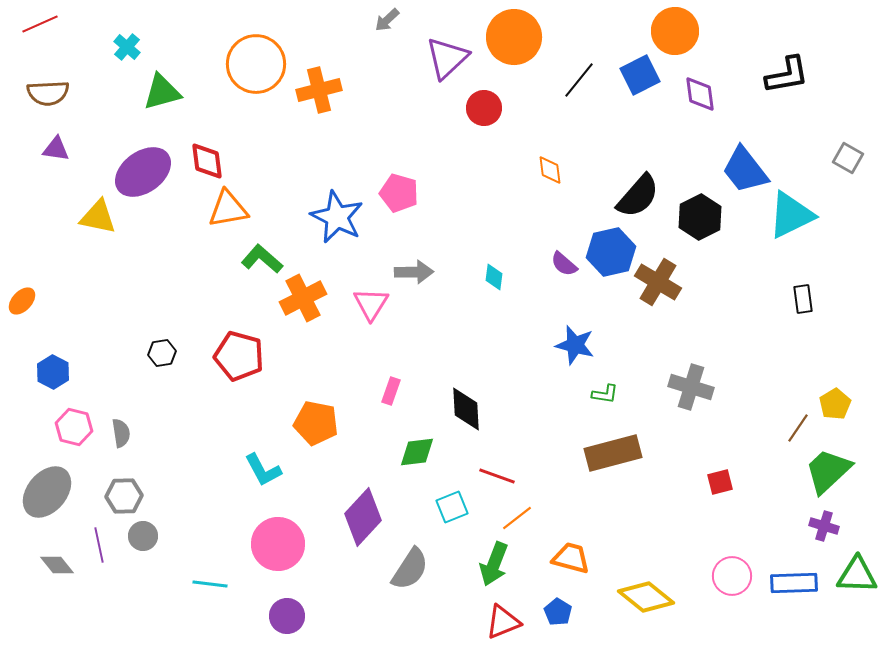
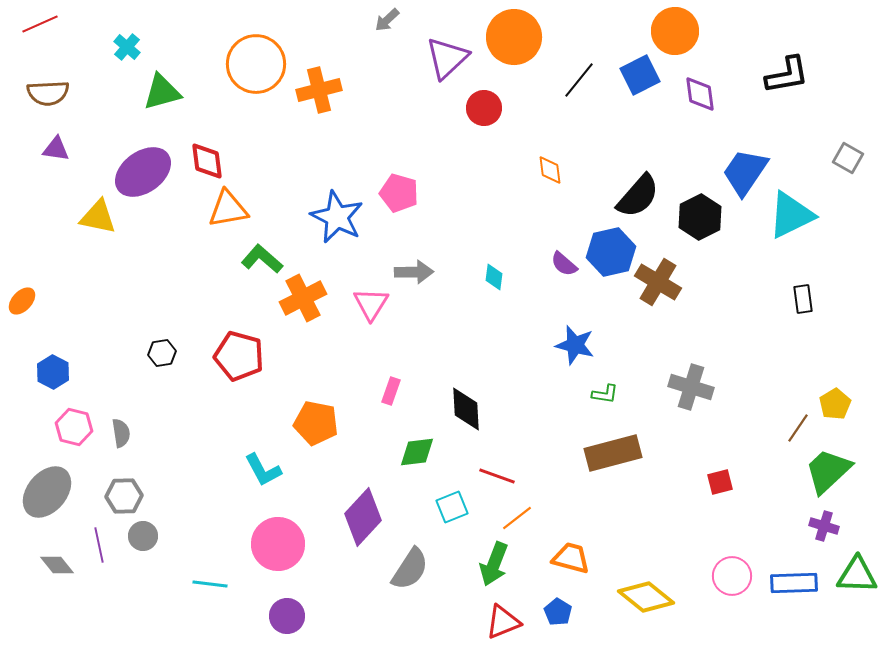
blue trapezoid at (745, 170): moved 2 px down; rotated 72 degrees clockwise
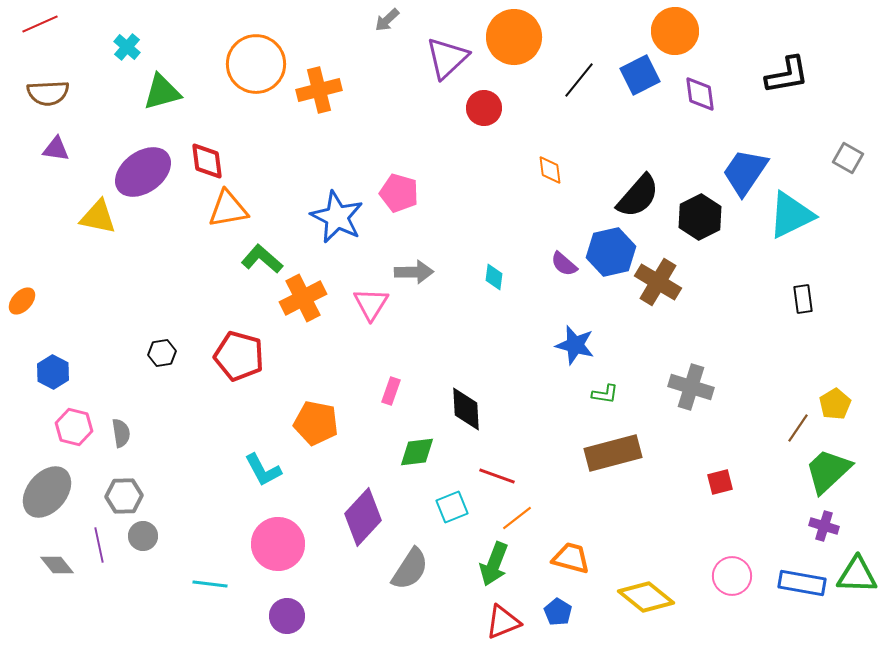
blue rectangle at (794, 583): moved 8 px right; rotated 12 degrees clockwise
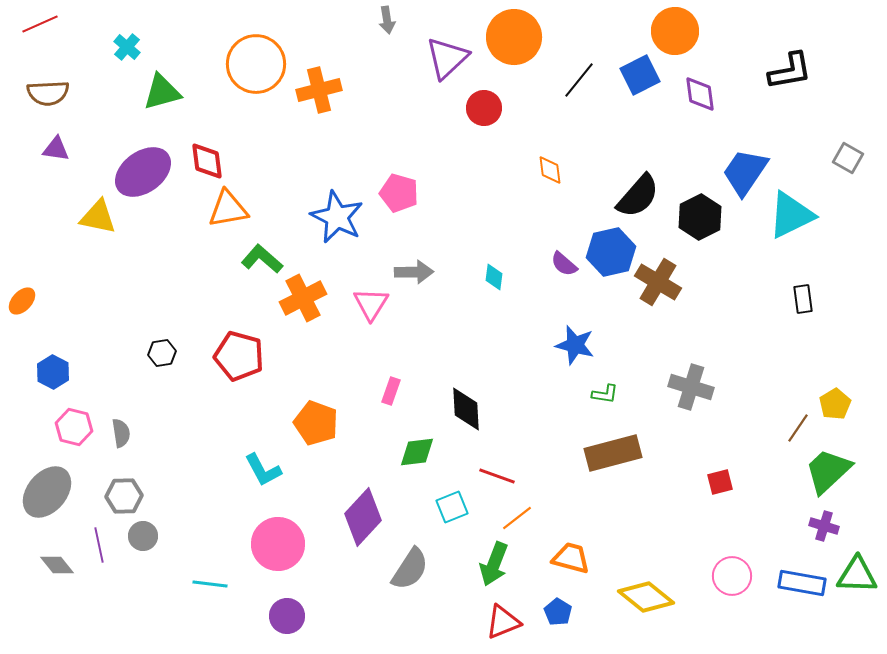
gray arrow at (387, 20): rotated 56 degrees counterclockwise
black L-shape at (787, 75): moved 3 px right, 4 px up
orange pentagon at (316, 423): rotated 9 degrees clockwise
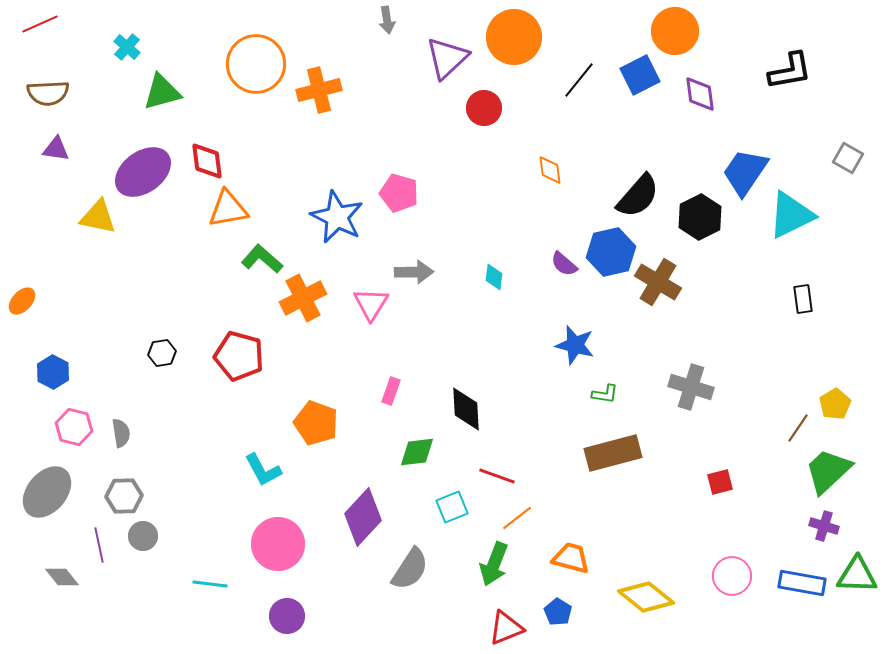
gray diamond at (57, 565): moved 5 px right, 12 px down
red triangle at (503, 622): moved 3 px right, 6 px down
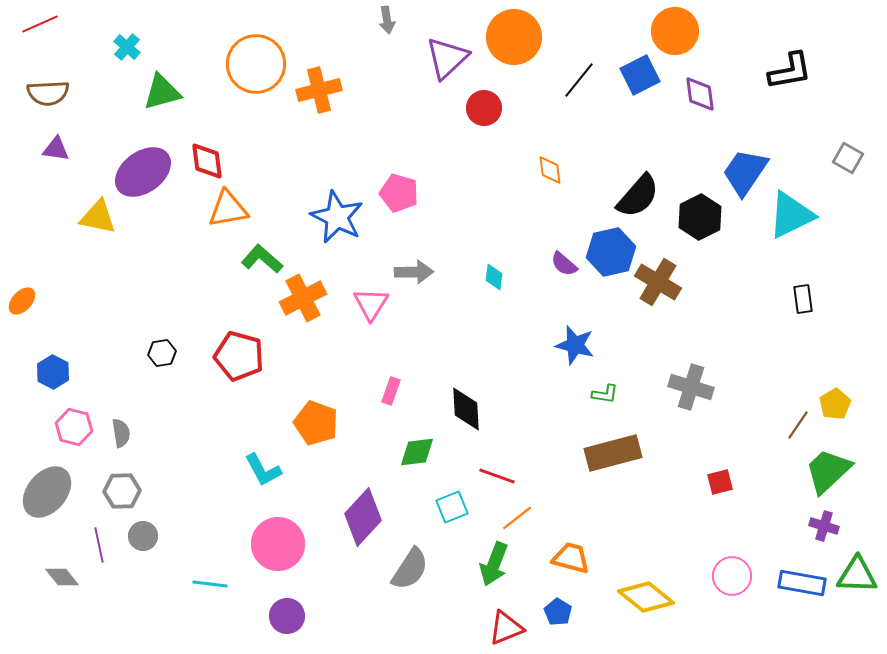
brown line at (798, 428): moved 3 px up
gray hexagon at (124, 496): moved 2 px left, 5 px up
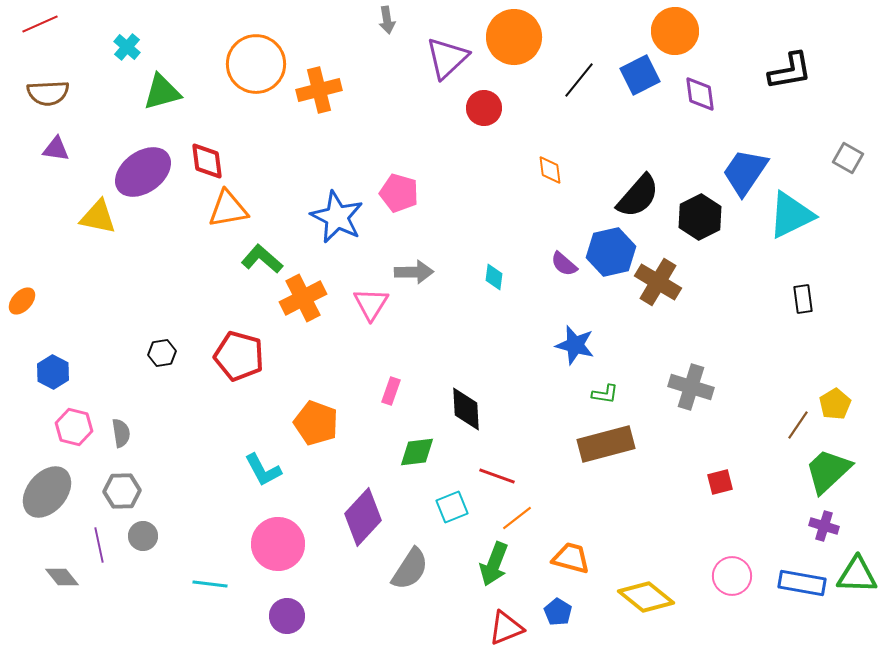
brown rectangle at (613, 453): moved 7 px left, 9 px up
